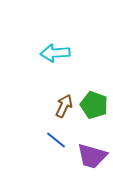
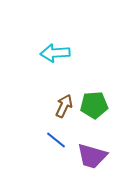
green pentagon: rotated 24 degrees counterclockwise
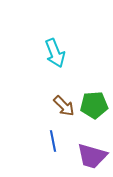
cyan arrow: rotated 108 degrees counterclockwise
brown arrow: rotated 110 degrees clockwise
blue line: moved 3 px left, 1 px down; rotated 40 degrees clockwise
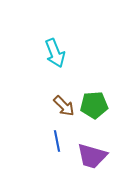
blue line: moved 4 px right
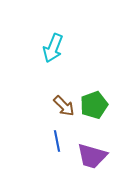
cyan arrow: moved 2 px left, 5 px up; rotated 44 degrees clockwise
green pentagon: rotated 16 degrees counterclockwise
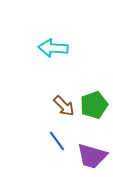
cyan arrow: rotated 72 degrees clockwise
blue line: rotated 25 degrees counterclockwise
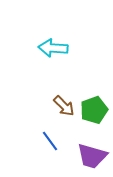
green pentagon: moved 5 px down
blue line: moved 7 px left
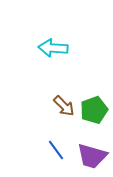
blue line: moved 6 px right, 9 px down
